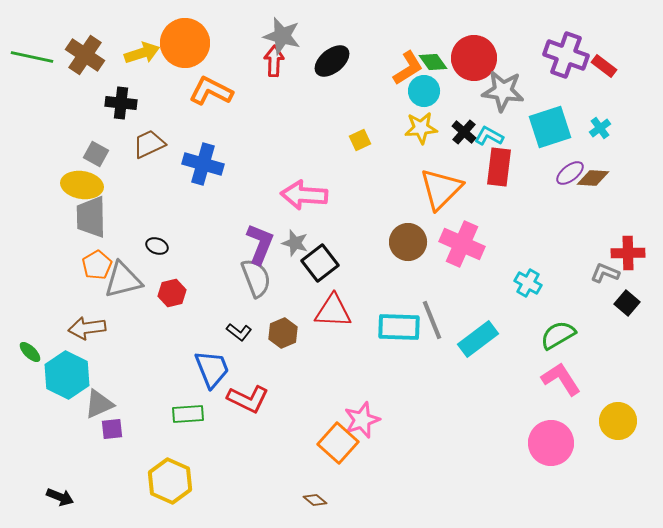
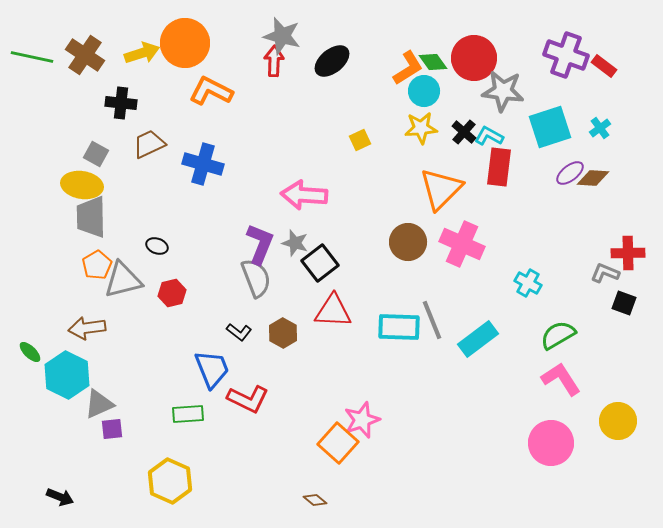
black square at (627, 303): moved 3 px left; rotated 20 degrees counterclockwise
brown hexagon at (283, 333): rotated 8 degrees counterclockwise
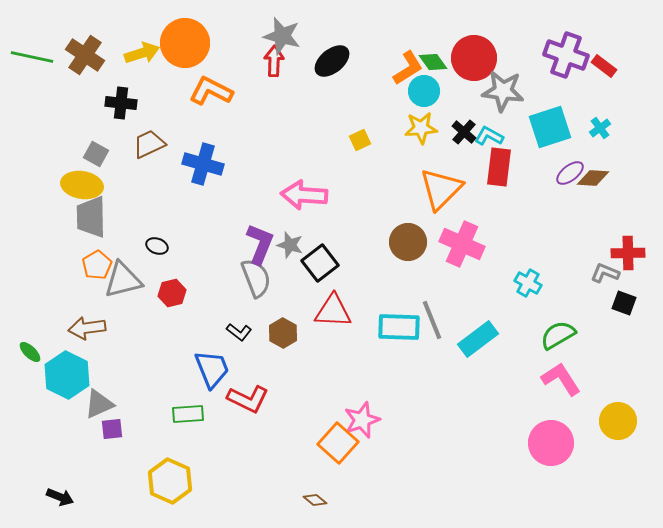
gray star at (295, 243): moved 5 px left, 2 px down
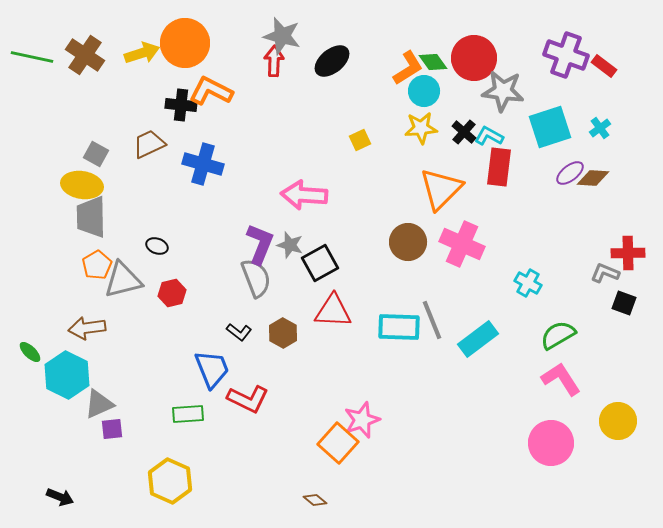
black cross at (121, 103): moved 60 px right, 2 px down
black square at (320, 263): rotated 9 degrees clockwise
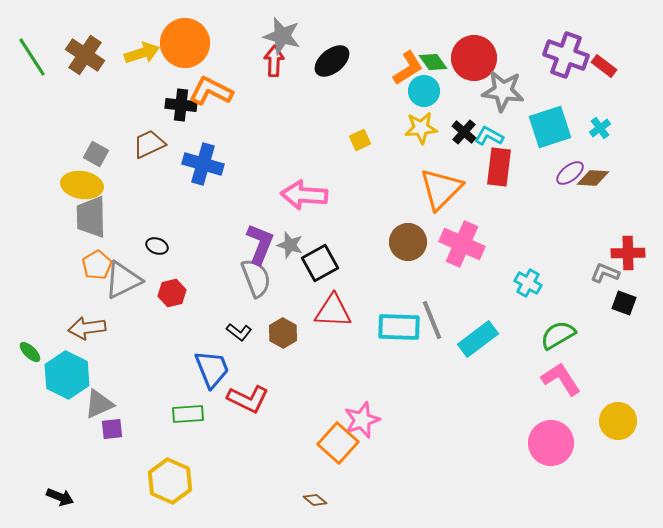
green line at (32, 57): rotated 45 degrees clockwise
gray triangle at (123, 280): rotated 12 degrees counterclockwise
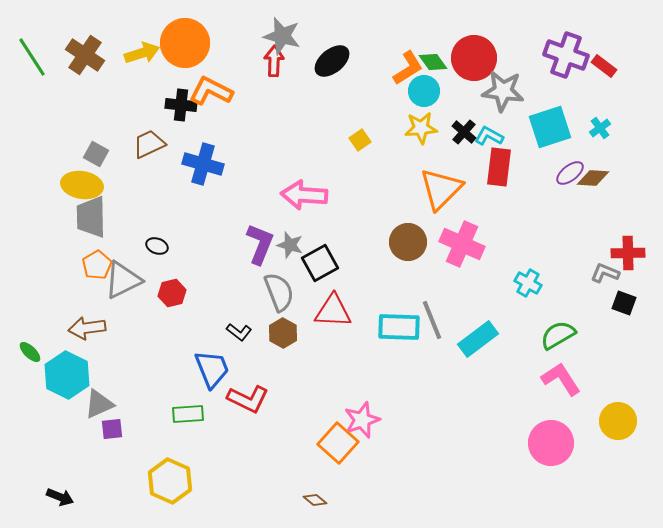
yellow square at (360, 140): rotated 10 degrees counterclockwise
gray semicircle at (256, 278): moved 23 px right, 14 px down
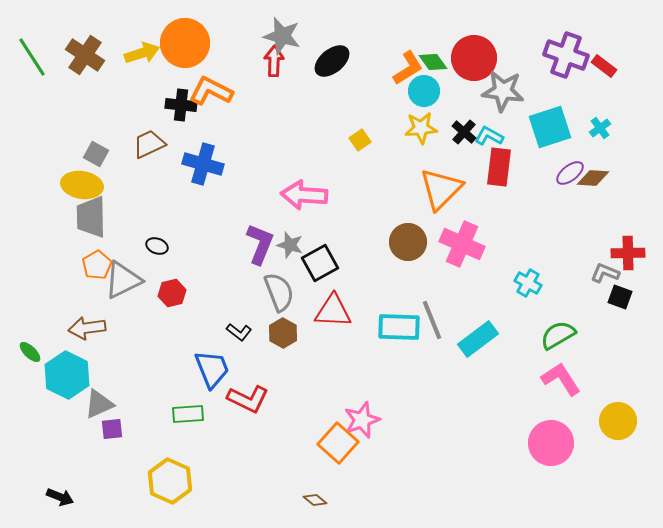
black square at (624, 303): moved 4 px left, 6 px up
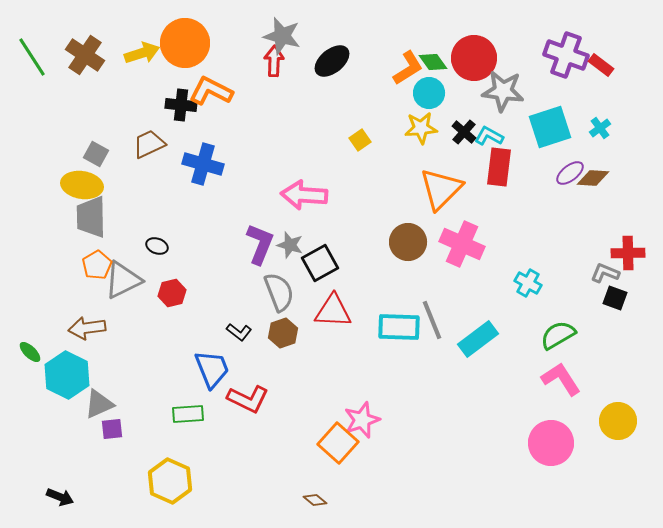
red rectangle at (604, 66): moved 3 px left, 1 px up
cyan circle at (424, 91): moved 5 px right, 2 px down
black square at (620, 297): moved 5 px left, 1 px down
brown hexagon at (283, 333): rotated 12 degrees clockwise
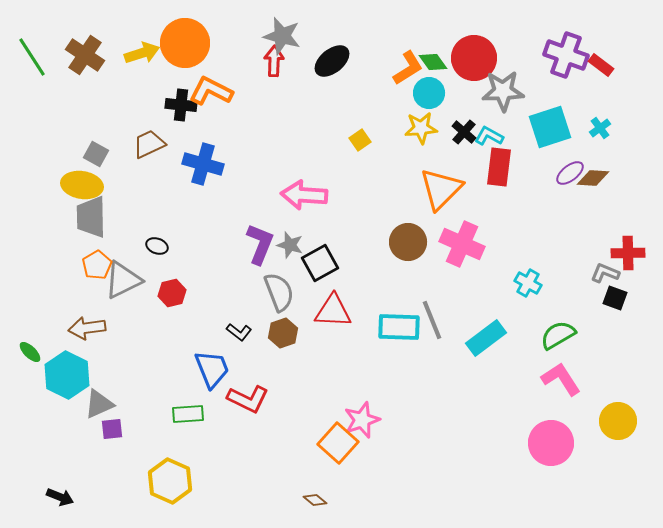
gray star at (503, 91): rotated 9 degrees counterclockwise
cyan rectangle at (478, 339): moved 8 px right, 1 px up
